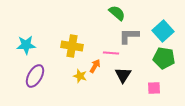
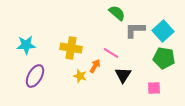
gray L-shape: moved 6 px right, 6 px up
yellow cross: moved 1 px left, 2 px down
pink line: rotated 28 degrees clockwise
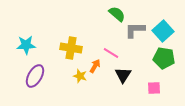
green semicircle: moved 1 px down
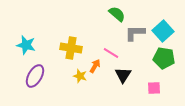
gray L-shape: moved 3 px down
cyan star: rotated 18 degrees clockwise
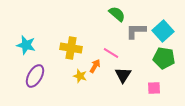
gray L-shape: moved 1 px right, 2 px up
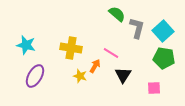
gray L-shape: moved 1 px right, 3 px up; rotated 105 degrees clockwise
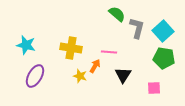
pink line: moved 2 px left, 1 px up; rotated 28 degrees counterclockwise
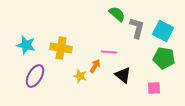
cyan square: rotated 20 degrees counterclockwise
yellow cross: moved 10 px left
black triangle: rotated 24 degrees counterclockwise
